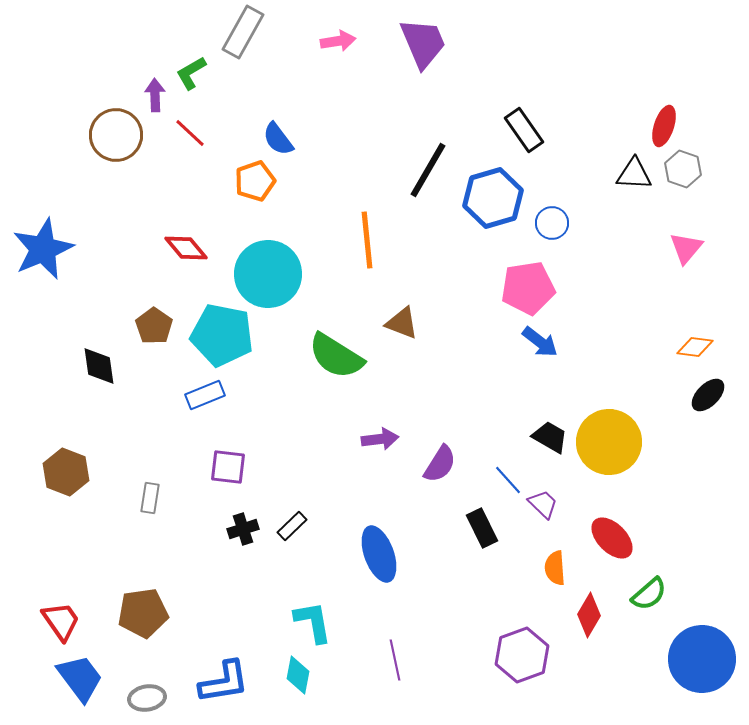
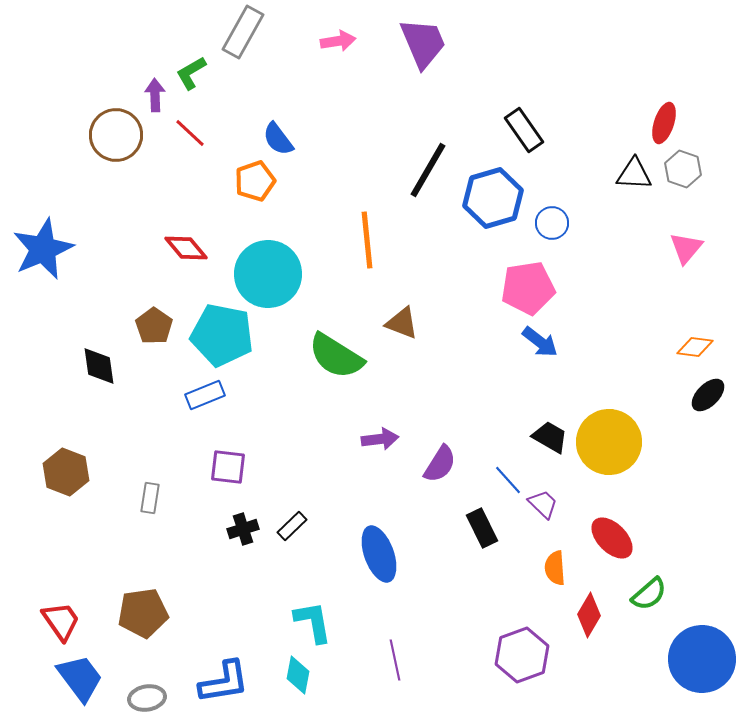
red ellipse at (664, 126): moved 3 px up
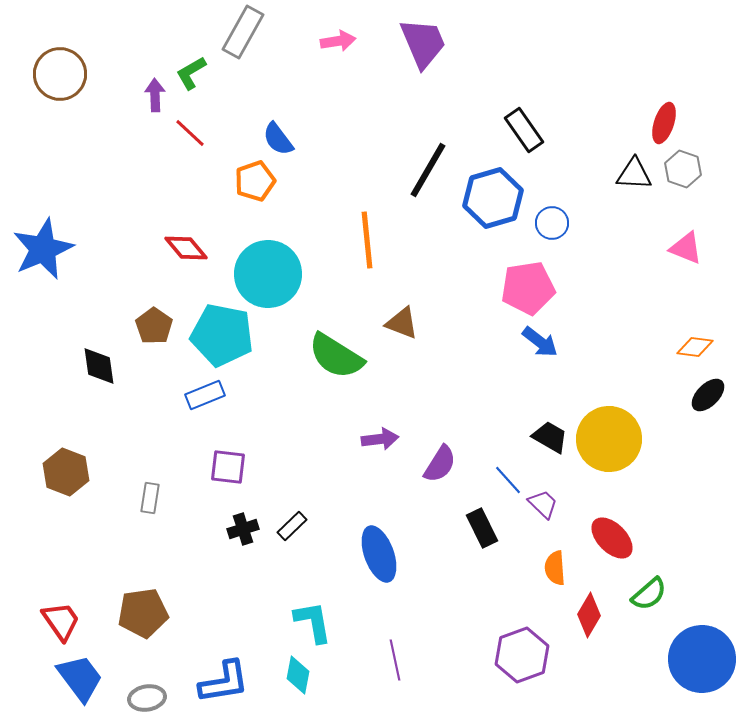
brown circle at (116, 135): moved 56 px left, 61 px up
pink triangle at (686, 248): rotated 48 degrees counterclockwise
yellow circle at (609, 442): moved 3 px up
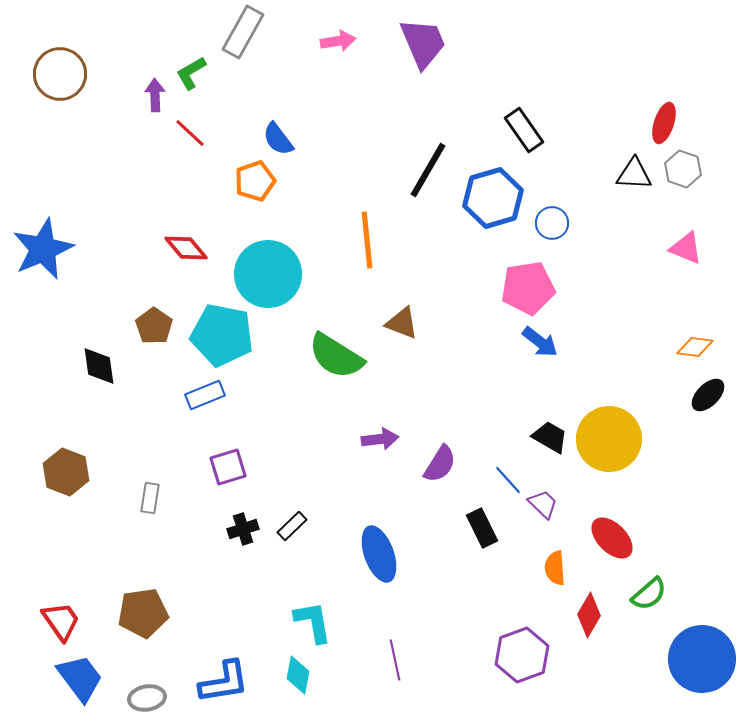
purple square at (228, 467): rotated 24 degrees counterclockwise
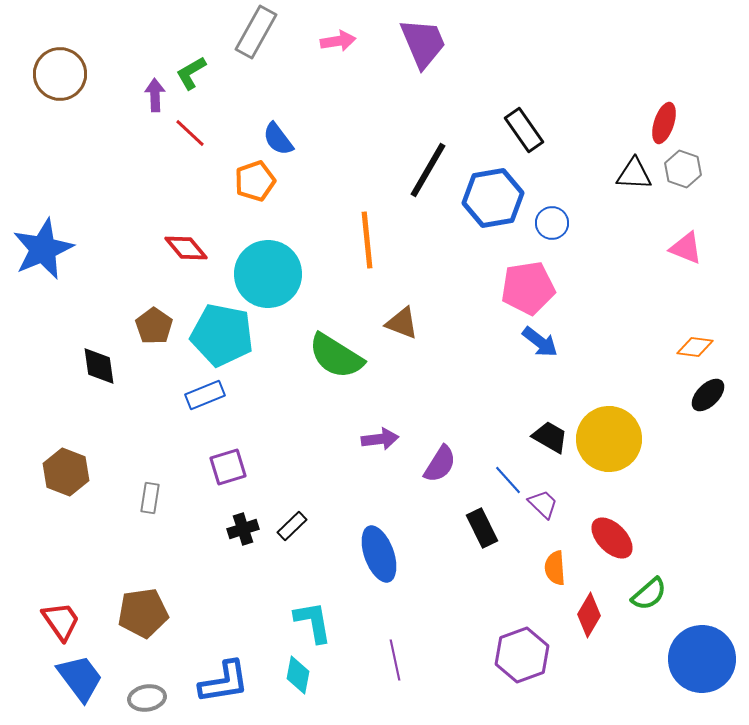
gray rectangle at (243, 32): moved 13 px right
blue hexagon at (493, 198): rotated 6 degrees clockwise
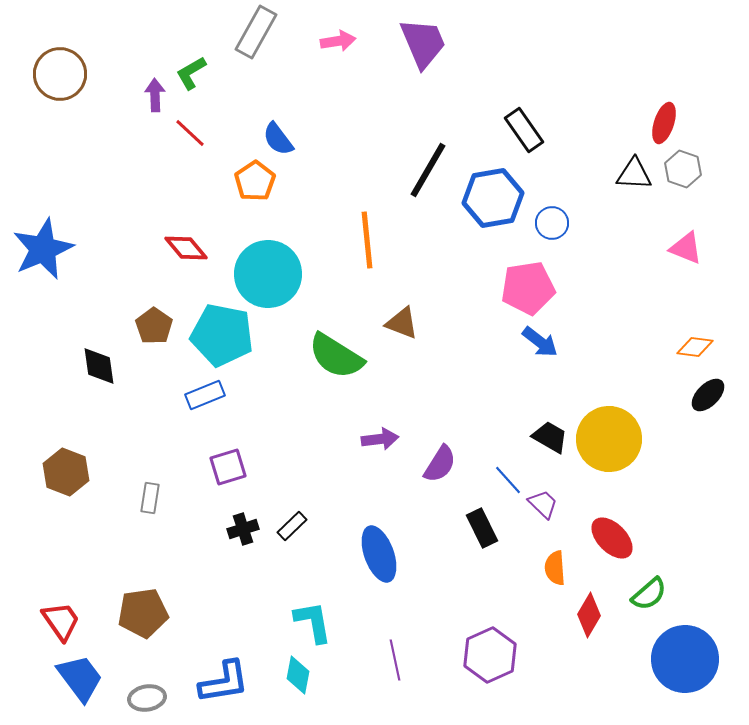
orange pentagon at (255, 181): rotated 15 degrees counterclockwise
purple hexagon at (522, 655): moved 32 px left; rotated 4 degrees counterclockwise
blue circle at (702, 659): moved 17 px left
